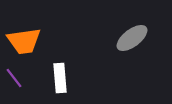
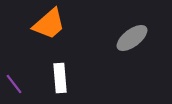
orange trapezoid: moved 25 px right, 17 px up; rotated 33 degrees counterclockwise
purple line: moved 6 px down
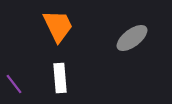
orange trapezoid: moved 9 px right, 2 px down; rotated 75 degrees counterclockwise
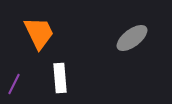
orange trapezoid: moved 19 px left, 7 px down
purple line: rotated 65 degrees clockwise
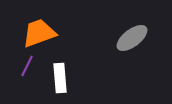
orange trapezoid: rotated 84 degrees counterclockwise
purple line: moved 13 px right, 18 px up
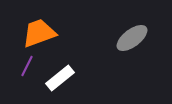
white rectangle: rotated 56 degrees clockwise
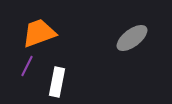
white rectangle: moved 3 px left, 4 px down; rotated 40 degrees counterclockwise
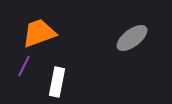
purple line: moved 3 px left
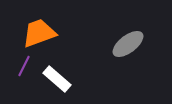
gray ellipse: moved 4 px left, 6 px down
white rectangle: moved 3 px up; rotated 60 degrees counterclockwise
